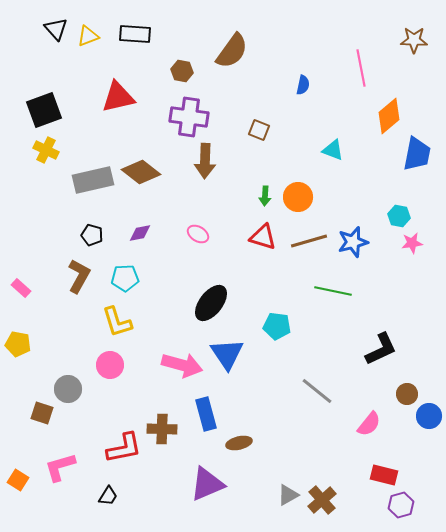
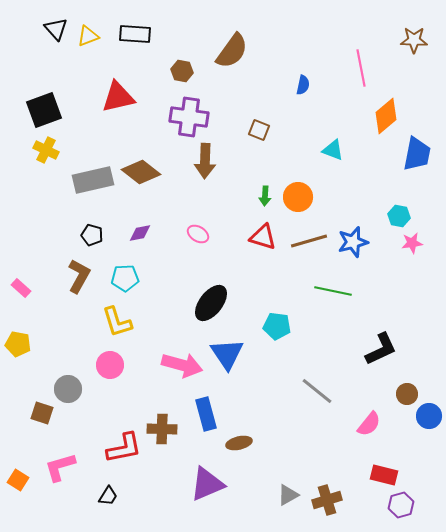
orange diamond at (389, 116): moved 3 px left
brown cross at (322, 500): moved 5 px right; rotated 24 degrees clockwise
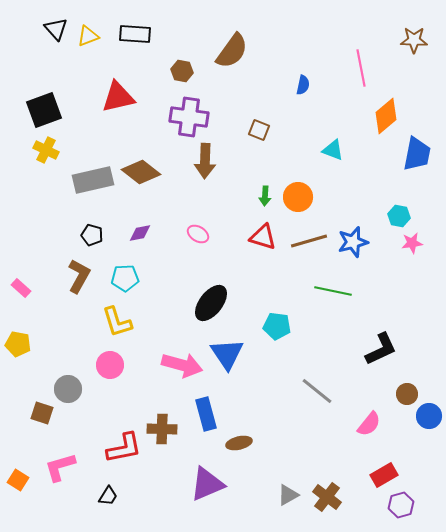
red rectangle at (384, 475): rotated 44 degrees counterclockwise
brown cross at (327, 500): moved 3 px up; rotated 36 degrees counterclockwise
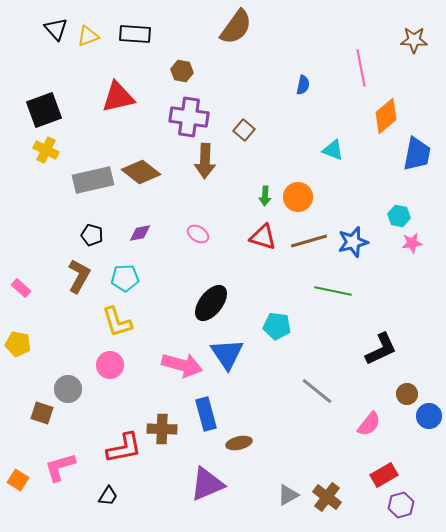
brown semicircle at (232, 51): moved 4 px right, 24 px up
brown square at (259, 130): moved 15 px left; rotated 20 degrees clockwise
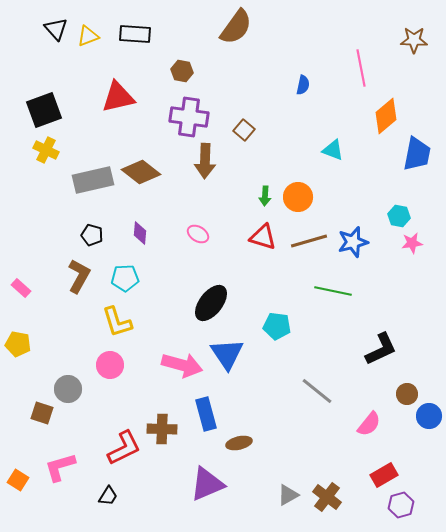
purple diamond at (140, 233): rotated 75 degrees counterclockwise
red L-shape at (124, 448): rotated 15 degrees counterclockwise
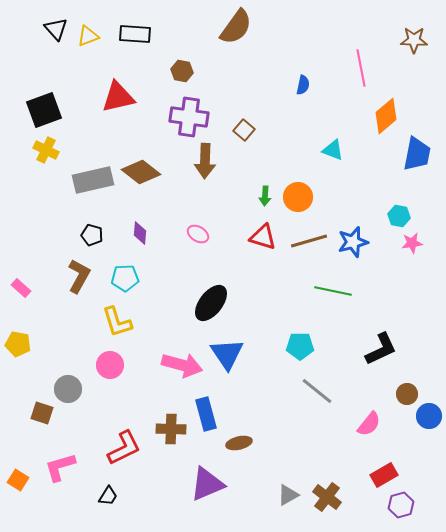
cyan pentagon at (277, 326): moved 23 px right, 20 px down; rotated 8 degrees counterclockwise
brown cross at (162, 429): moved 9 px right
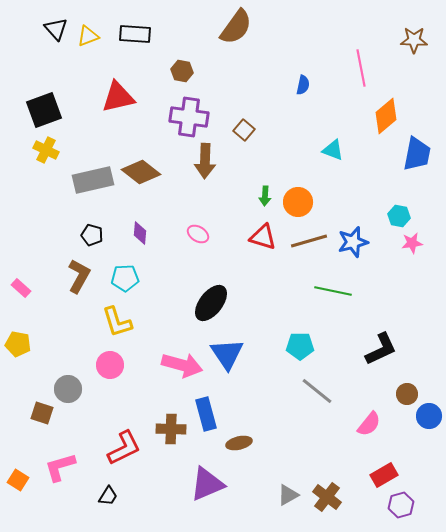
orange circle at (298, 197): moved 5 px down
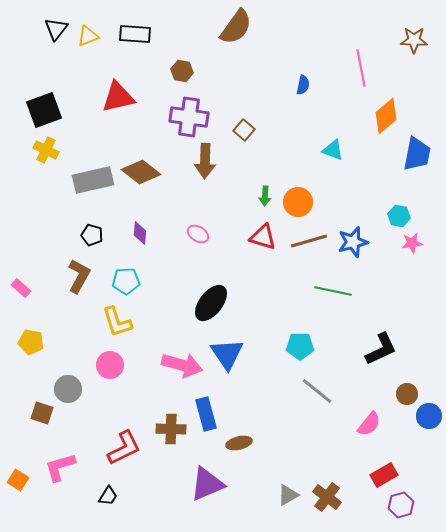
black triangle at (56, 29): rotated 20 degrees clockwise
cyan pentagon at (125, 278): moved 1 px right, 3 px down
yellow pentagon at (18, 344): moved 13 px right, 2 px up
